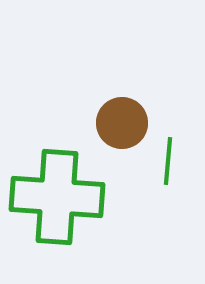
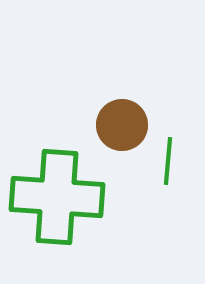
brown circle: moved 2 px down
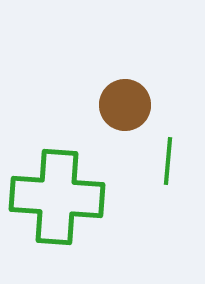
brown circle: moved 3 px right, 20 px up
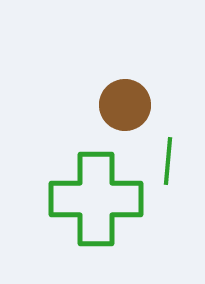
green cross: moved 39 px right, 2 px down; rotated 4 degrees counterclockwise
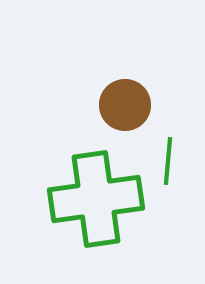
green cross: rotated 8 degrees counterclockwise
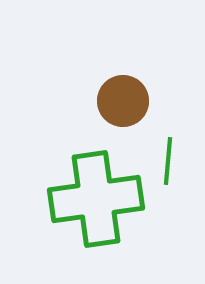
brown circle: moved 2 px left, 4 px up
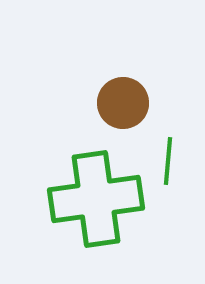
brown circle: moved 2 px down
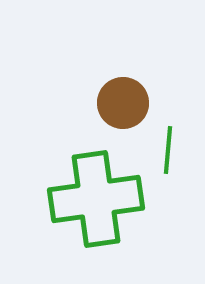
green line: moved 11 px up
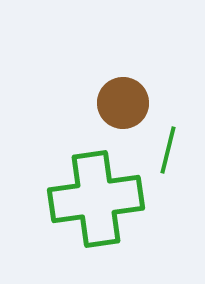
green line: rotated 9 degrees clockwise
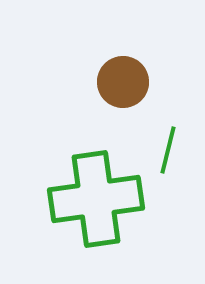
brown circle: moved 21 px up
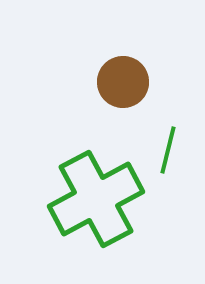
green cross: rotated 20 degrees counterclockwise
